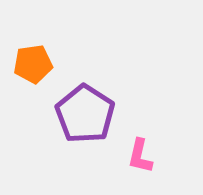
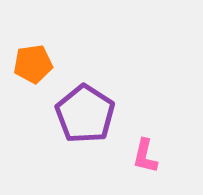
pink L-shape: moved 5 px right
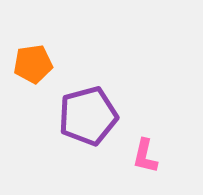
purple pentagon: moved 3 px right, 2 px down; rotated 24 degrees clockwise
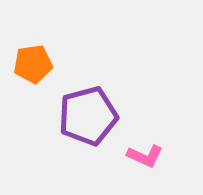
pink L-shape: rotated 78 degrees counterclockwise
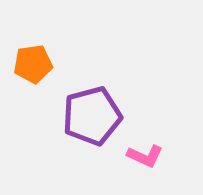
purple pentagon: moved 4 px right
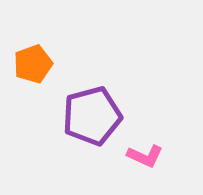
orange pentagon: rotated 12 degrees counterclockwise
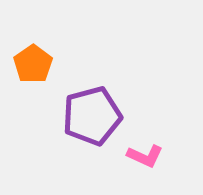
orange pentagon: rotated 15 degrees counterclockwise
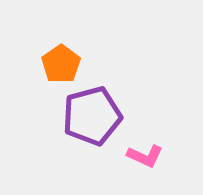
orange pentagon: moved 28 px right
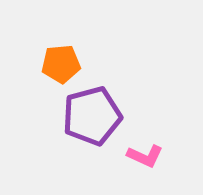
orange pentagon: rotated 30 degrees clockwise
